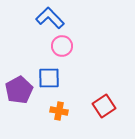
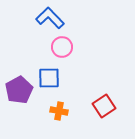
pink circle: moved 1 px down
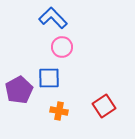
blue L-shape: moved 3 px right
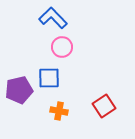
purple pentagon: rotated 16 degrees clockwise
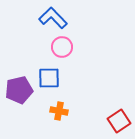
red square: moved 15 px right, 15 px down
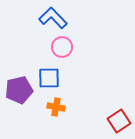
orange cross: moved 3 px left, 4 px up
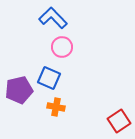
blue square: rotated 25 degrees clockwise
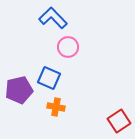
pink circle: moved 6 px right
